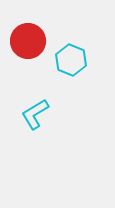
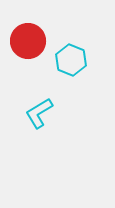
cyan L-shape: moved 4 px right, 1 px up
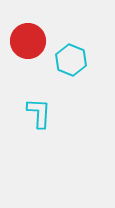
cyan L-shape: rotated 124 degrees clockwise
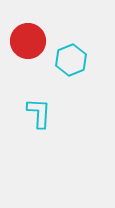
cyan hexagon: rotated 16 degrees clockwise
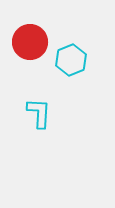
red circle: moved 2 px right, 1 px down
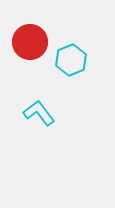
cyan L-shape: rotated 40 degrees counterclockwise
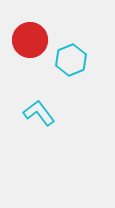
red circle: moved 2 px up
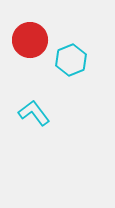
cyan L-shape: moved 5 px left
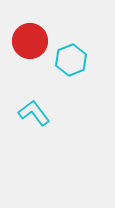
red circle: moved 1 px down
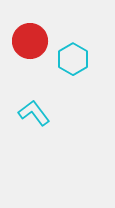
cyan hexagon: moved 2 px right, 1 px up; rotated 8 degrees counterclockwise
